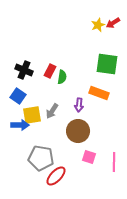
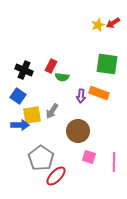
red rectangle: moved 1 px right, 5 px up
green semicircle: rotated 88 degrees clockwise
purple arrow: moved 2 px right, 9 px up
gray pentagon: rotated 25 degrees clockwise
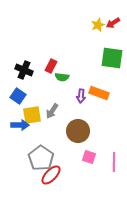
green square: moved 5 px right, 6 px up
red ellipse: moved 5 px left, 1 px up
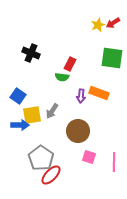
red rectangle: moved 19 px right, 2 px up
black cross: moved 7 px right, 17 px up
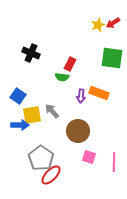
gray arrow: rotated 105 degrees clockwise
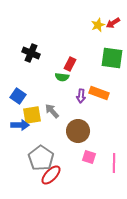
pink line: moved 1 px down
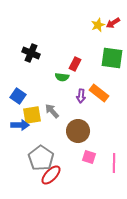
red rectangle: moved 5 px right
orange rectangle: rotated 18 degrees clockwise
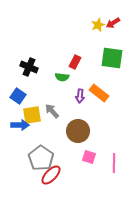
black cross: moved 2 px left, 14 px down
red rectangle: moved 2 px up
purple arrow: moved 1 px left
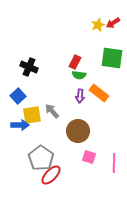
green semicircle: moved 17 px right, 2 px up
blue square: rotated 14 degrees clockwise
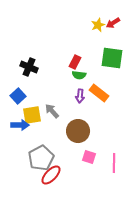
gray pentagon: rotated 10 degrees clockwise
